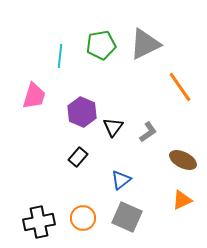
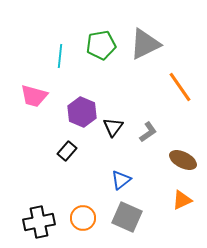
pink trapezoid: rotated 88 degrees clockwise
black rectangle: moved 11 px left, 6 px up
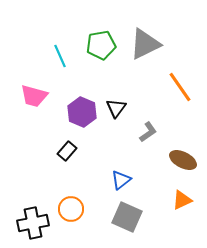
cyan line: rotated 30 degrees counterclockwise
black triangle: moved 3 px right, 19 px up
orange circle: moved 12 px left, 9 px up
black cross: moved 6 px left, 1 px down
